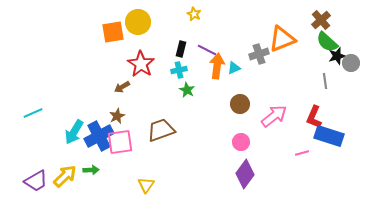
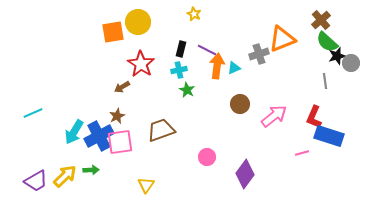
pink circle: moved 34 px left, 15 px down
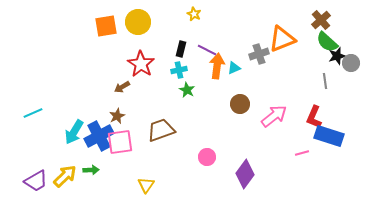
orange square: moved 7 px left, 6 px up
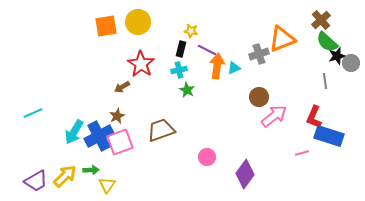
yellow star: moved 3 px left, 17 px down; rotated 16 degrees counterclockwise
brown circle: moved 19 px right, 7 px up
pink square: rotated 12 degrees counterclockwise
yellow triangle: moved 39 px left
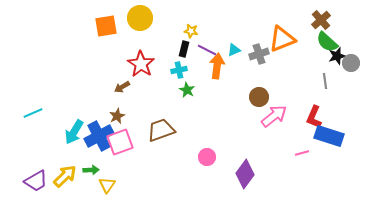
yellow circle: moved 2 px right, 4 px up
black rectangle: moved 3 px right
cyan triangle: moved 18 px up
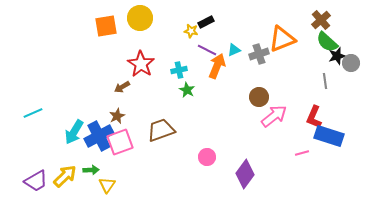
black rectangle: moved 22 px right, 27 px up; rotated 49 degrees clockwise
orange arrow: rotated 15 degrees clockwise
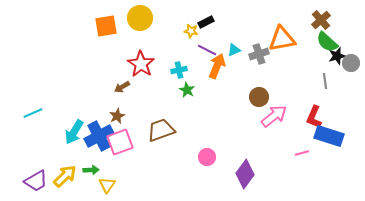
orange triangle: rotated 12 degrees clockwise
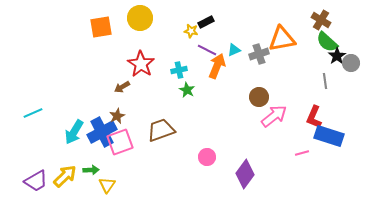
brown cross: rotated 18 degrees counterclockwise
orange square: moved 5 px left, 1 px down
black star: rotated 18 degrees counterclockwise
blue cross: moved 3 px right, 4 px up
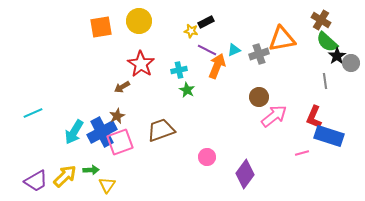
yellow circle: moved 1 px left, 3 px down
